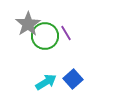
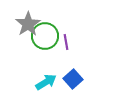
purple line: moved 9 px down; rotated 21 degrees clockwise
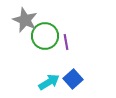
gray star: moved 3 px left, 4 px up; rotated 15 degrees counterclockwise
cyan arrow: moved 3 px right
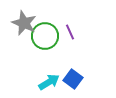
gray star: moved 1 px left, 3 px down
purple line: moved 4 px right, 10 px up; rotated 14 degrees counterclockwise
blue square: rotated 12 degrees counterclockwise
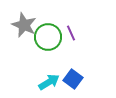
gray star: moved 2 px down
purple line: moved 1 px right, 1 px down
green circle: moved 3 px right, 1 px down
